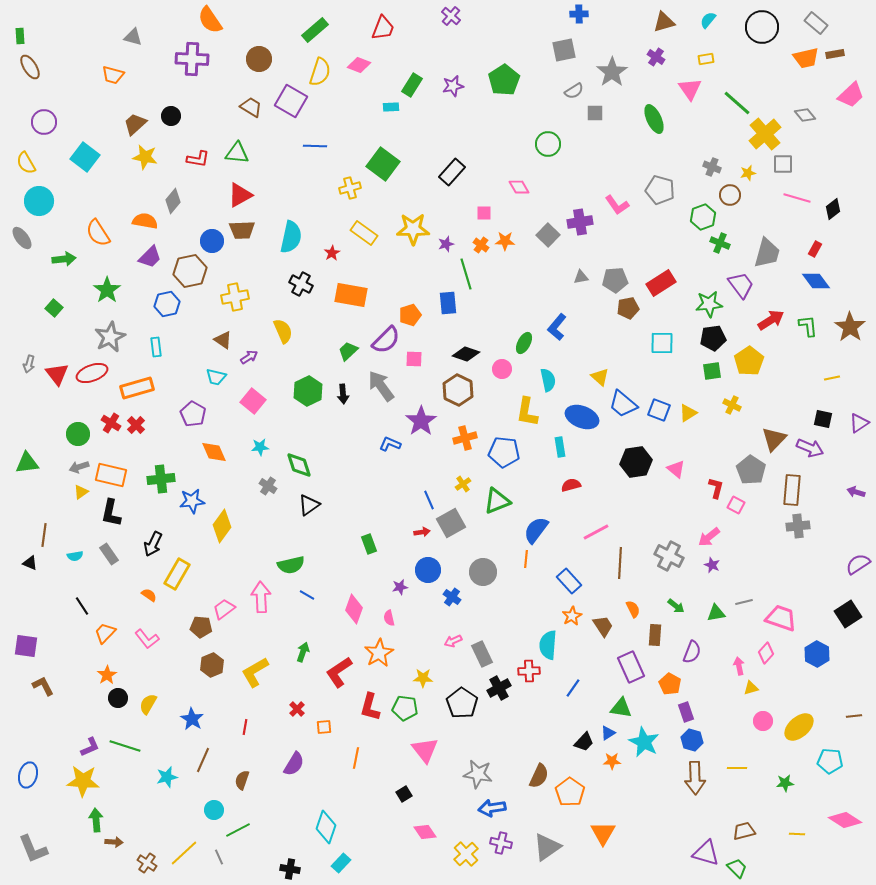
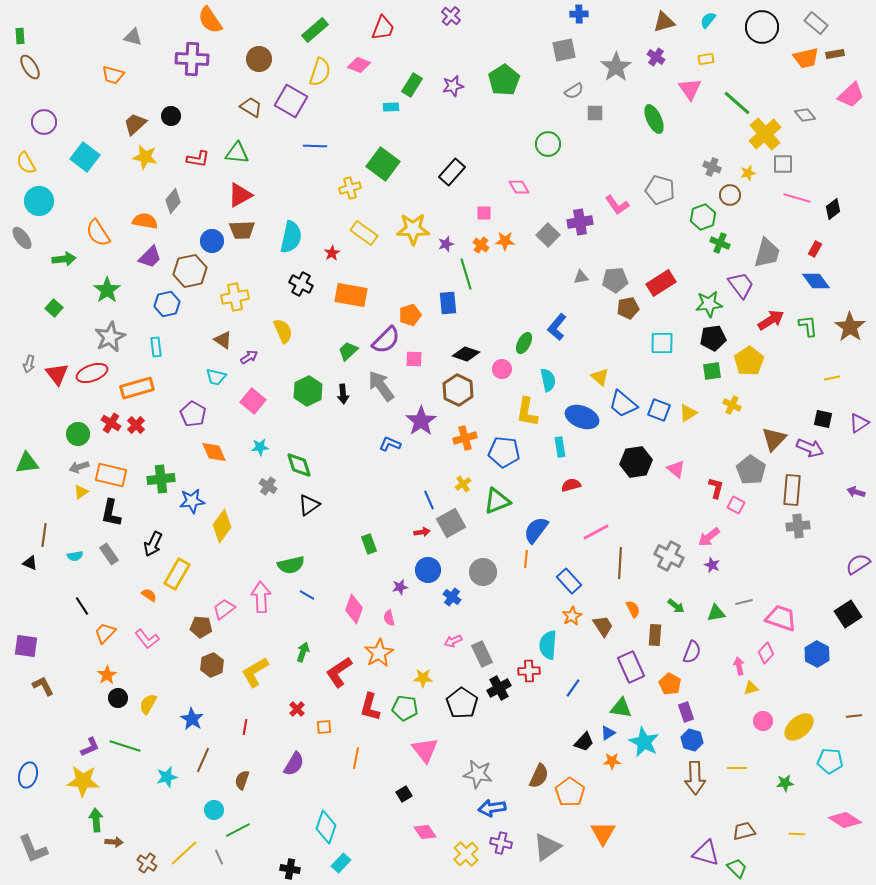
gray star at (612, 72): moved 4 px right, 5 px up
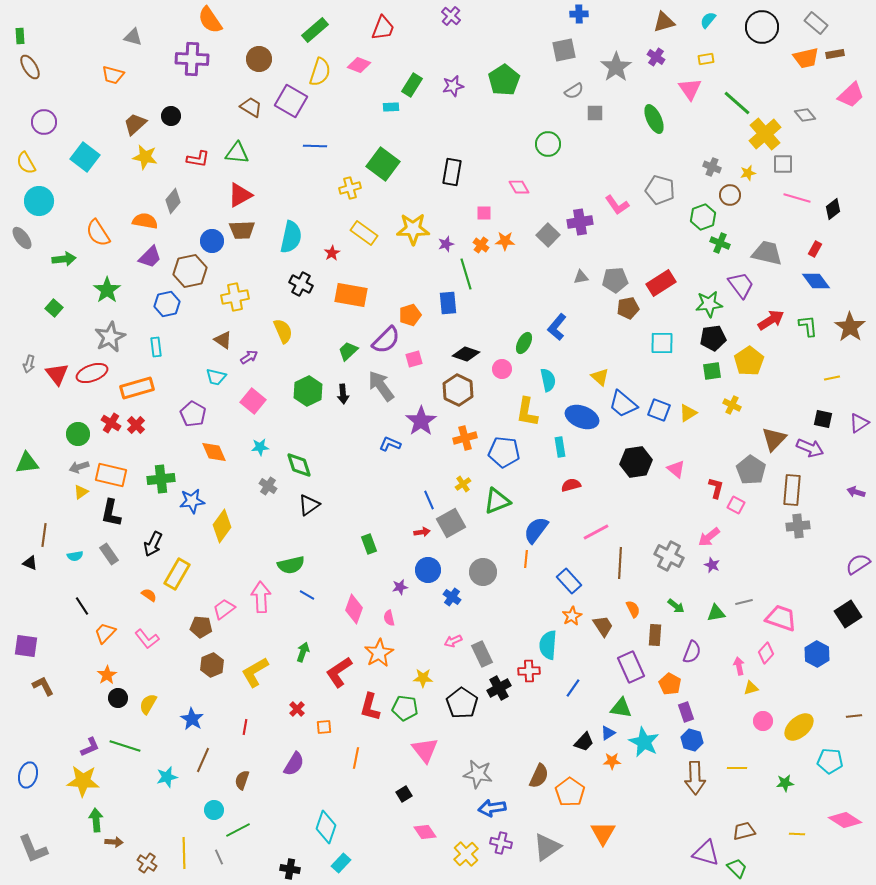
black rectangle at (452, 172): rotated 32 degrees counterclockwise
gray trapezoid at (767, 253): rotated 92 degrees counterclockwise
pink square at (414, 359): rotated 18 degrees counterclockwise
yellow line at (184, 853): rotated 48 degrees counterclockwise
